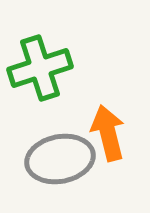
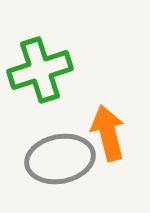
green cross: moved 2 px down
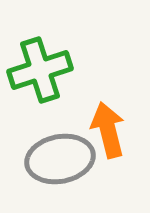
orange arrow: moved 3 px up
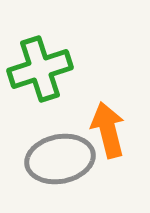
green cross: moved 1 px up
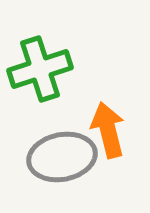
gray ellipse: moved 2 px right, 2 px up
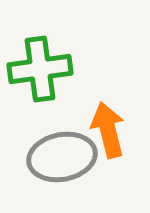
green cross: rotated 10 degrees clockwise
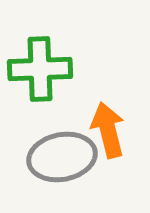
green cross: rotated 6 degrees clockwise
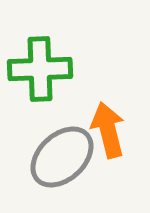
gray ellipse: rotated 32 degrees counterclockwise
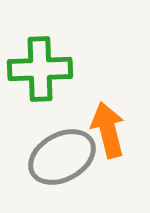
gray ellipse: rotated 14 degrees clockwise
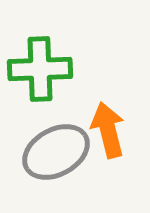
gray ellipse: moved 6 px left, 5 px up
